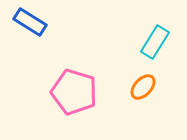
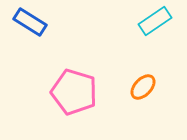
cyan rectangle: moved 21 px up; rotated 24 degrees clockwise
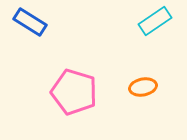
orange ellipse: rotated 36 degrees clockwise
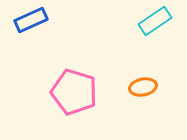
blue rectangle: moved 1 px right, 2 px up; rotated 56 degrees counterclockwise
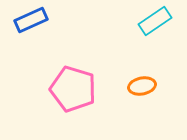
orange ellipse: moved 1 px left, 1 px up
pink pentagon: moved 1 px left, 3 px up
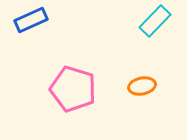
cyan rectangle: rotated 12 degrees counterclockwise
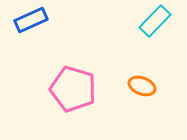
orange ellipse: rotated 32 degrees clockwise
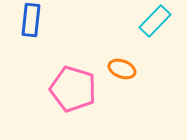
blue rectangle: rotated 60 degrees counterclockwise
orange ellipse: moved 20 px left, 17 px up
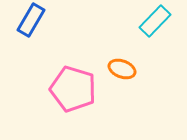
blue rectangle: rotated 24 degrees clockwise
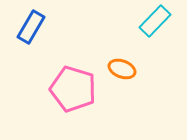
blue rectangle: moved 7 px down
